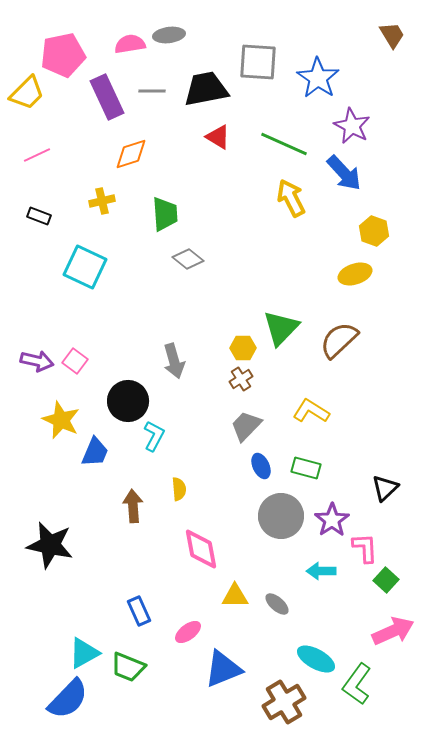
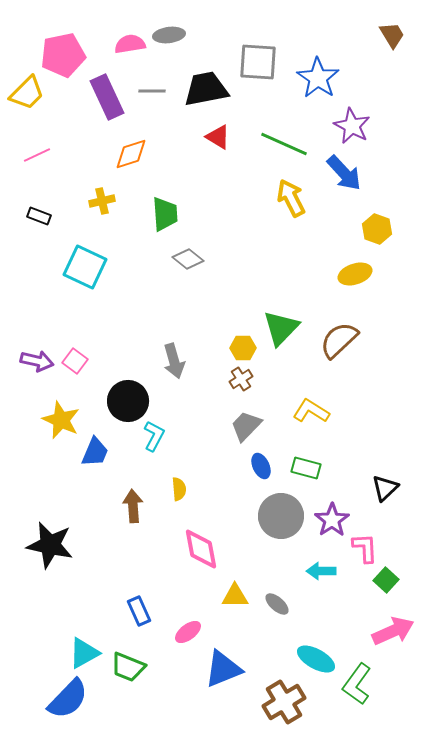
yellow hexagon at (374, 231): moved 3 px right, 2 px up
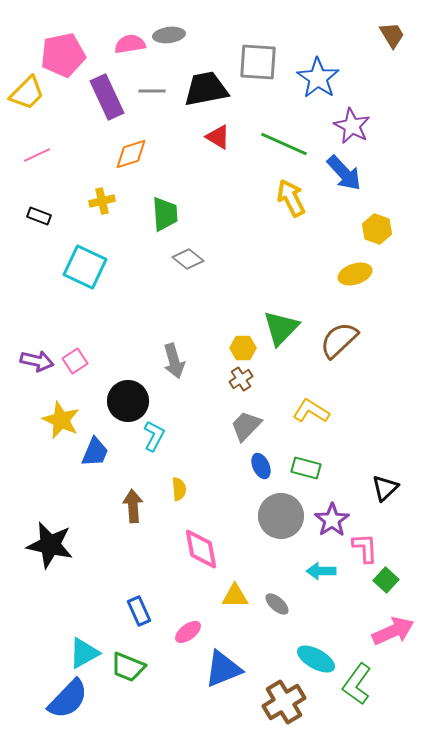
pink square at (75, 361): rotated 20 degrees clockwise
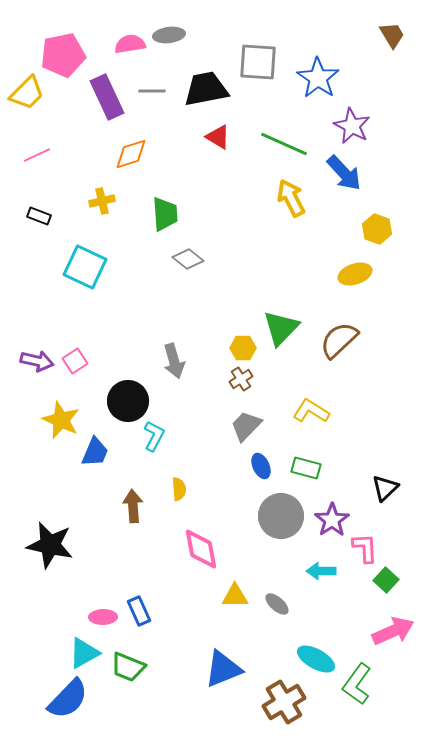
pink ellipse at (188, 632): moved 85 px left, 15 px up; rotated 36 degrees clockwise
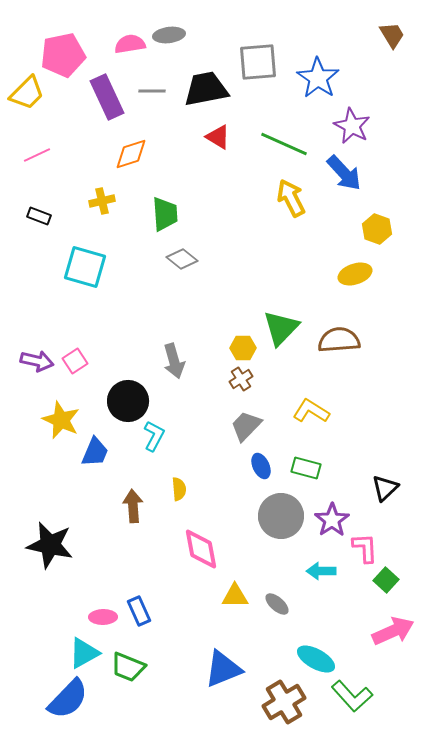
gray square at (258, 62): rotated 9 degrees counterclockwise
gray diamond at (188, 259): moved 6 px left
cyan square at (85, 267): rotated 9 degrees counterclockwise
brown semicircle at (339, 340): rotated 39 degrees clockwise
green L-shape at (357, 684): moved 5 px left, 12 px down; rotated 78 degrees counterclockwise
